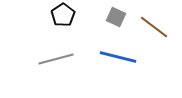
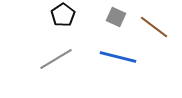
gray line: rotated 16 degrees counterclockwise
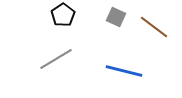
blue line: moved 6 px right, 14 px down
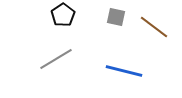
gray square: rotated 12 degrees counterclockwise
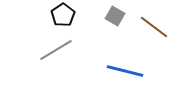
gray square: moved 1 px left, 1 px up; rotated 18 degrees clockwise
gray line: moved 9 px up
blue line: moved 1 px right
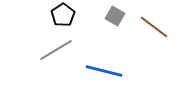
blue line: moved 21 px left
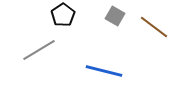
gray line: moved 17 px left
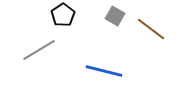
brown line: moved 3 px left, 2 px down
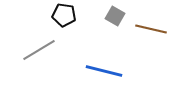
black pentagon: moved 1 px right; rotated 30 degrees counterclockwise
brown line: rotated 24 degrees counterclockwise
